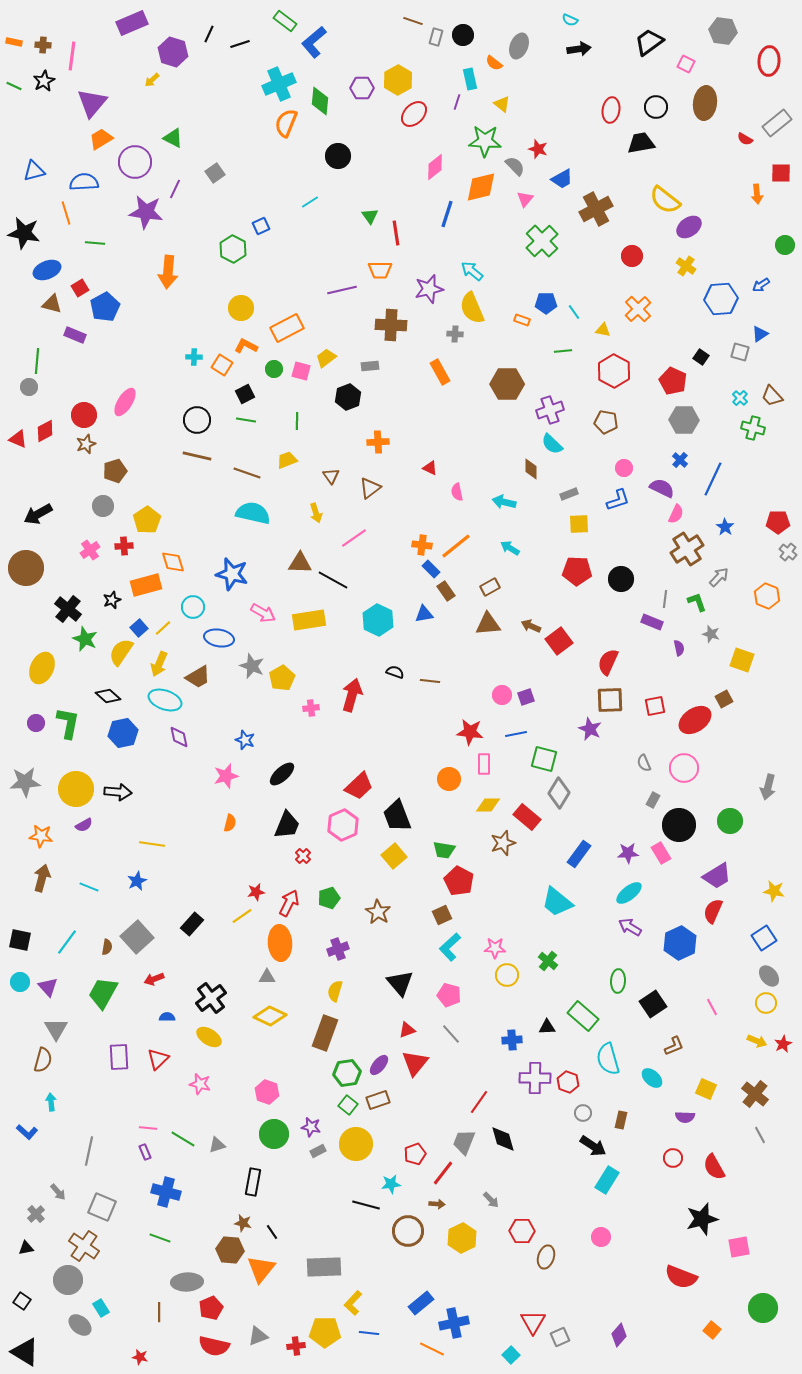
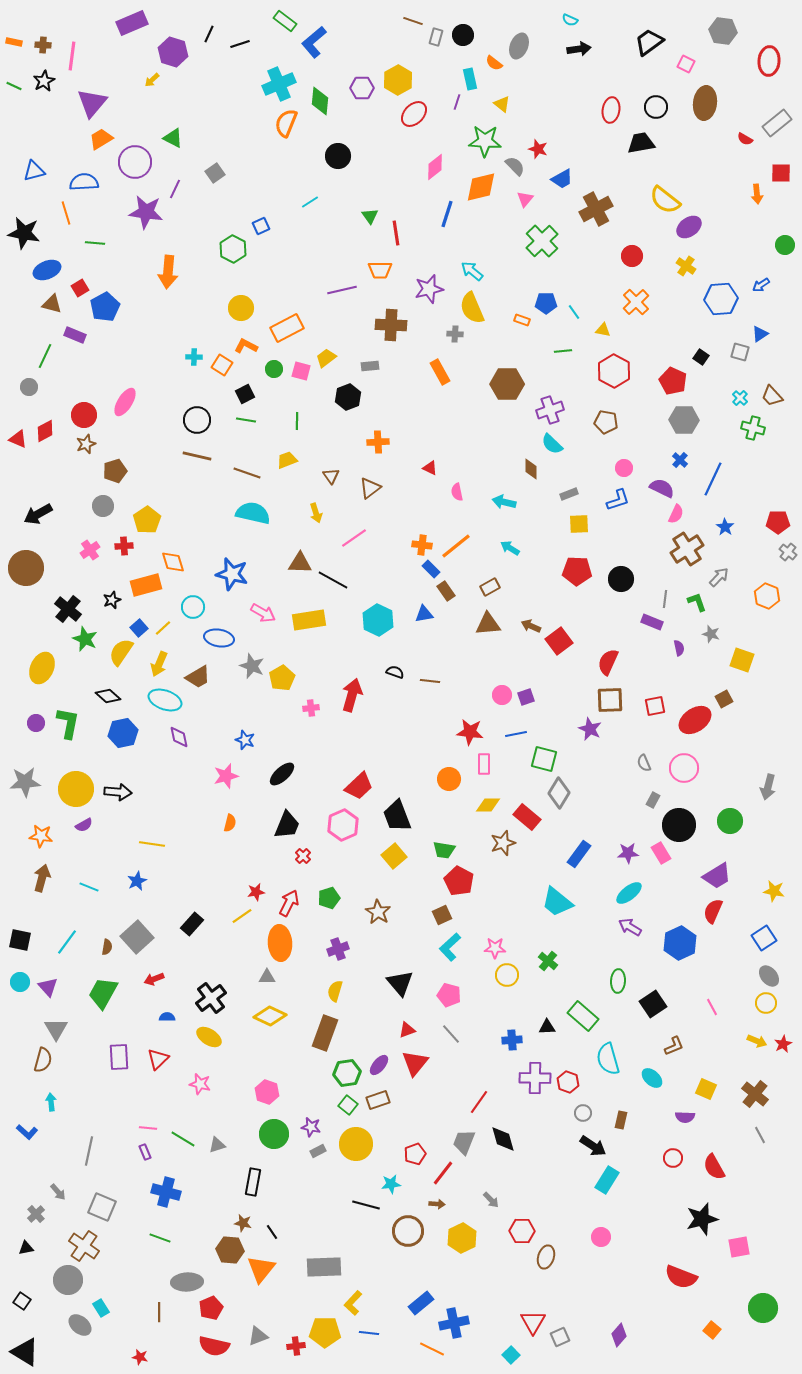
orange cross at (638, 309): moved 2 px left, 7 px up
green line at (37, 361): moved 8 px right, 5 px up; rotated 20 degrees clockwise
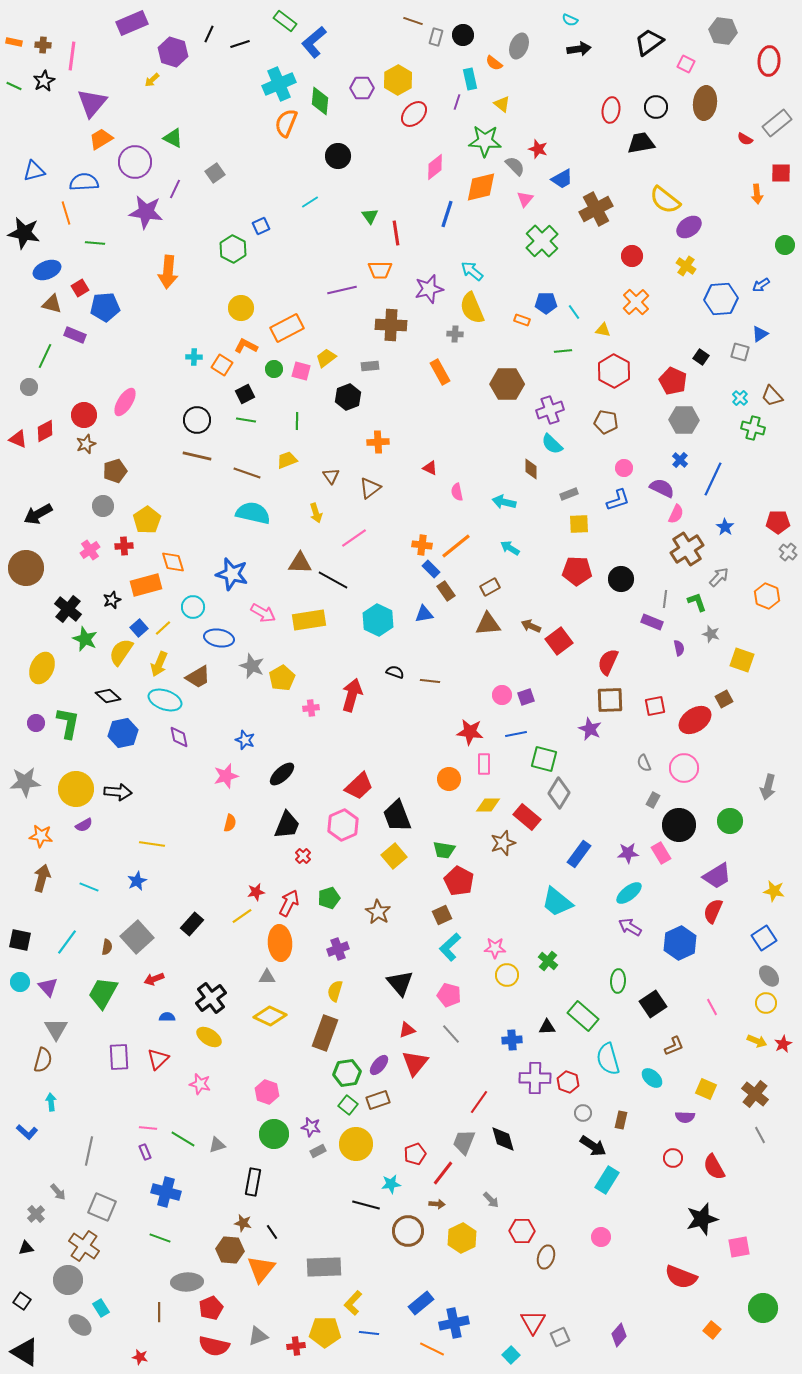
blue pentagon at (105, 307): rotated 24 degrees clockwise
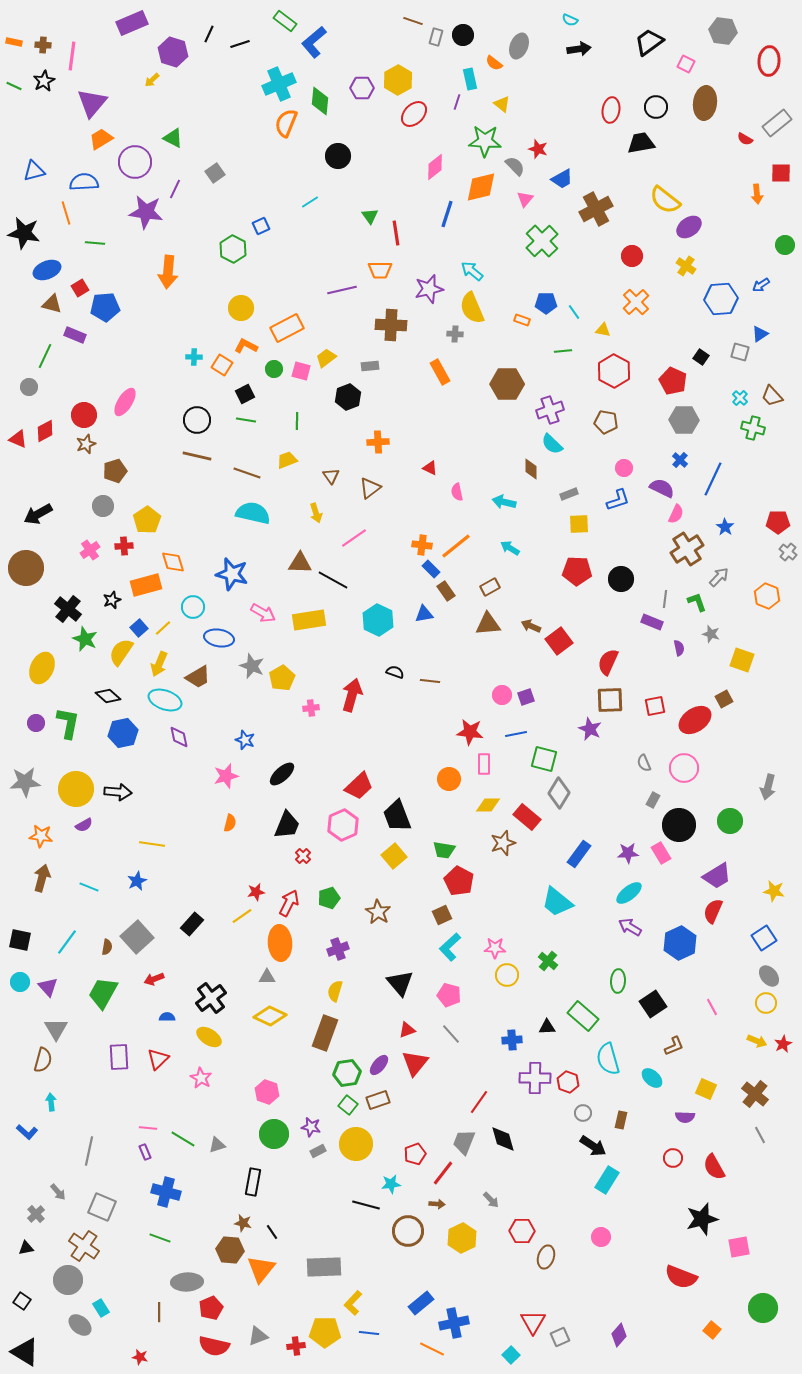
pink star at (200, 1084): moved 1 px right, 6 px up; rotated 15 degrees clockwise
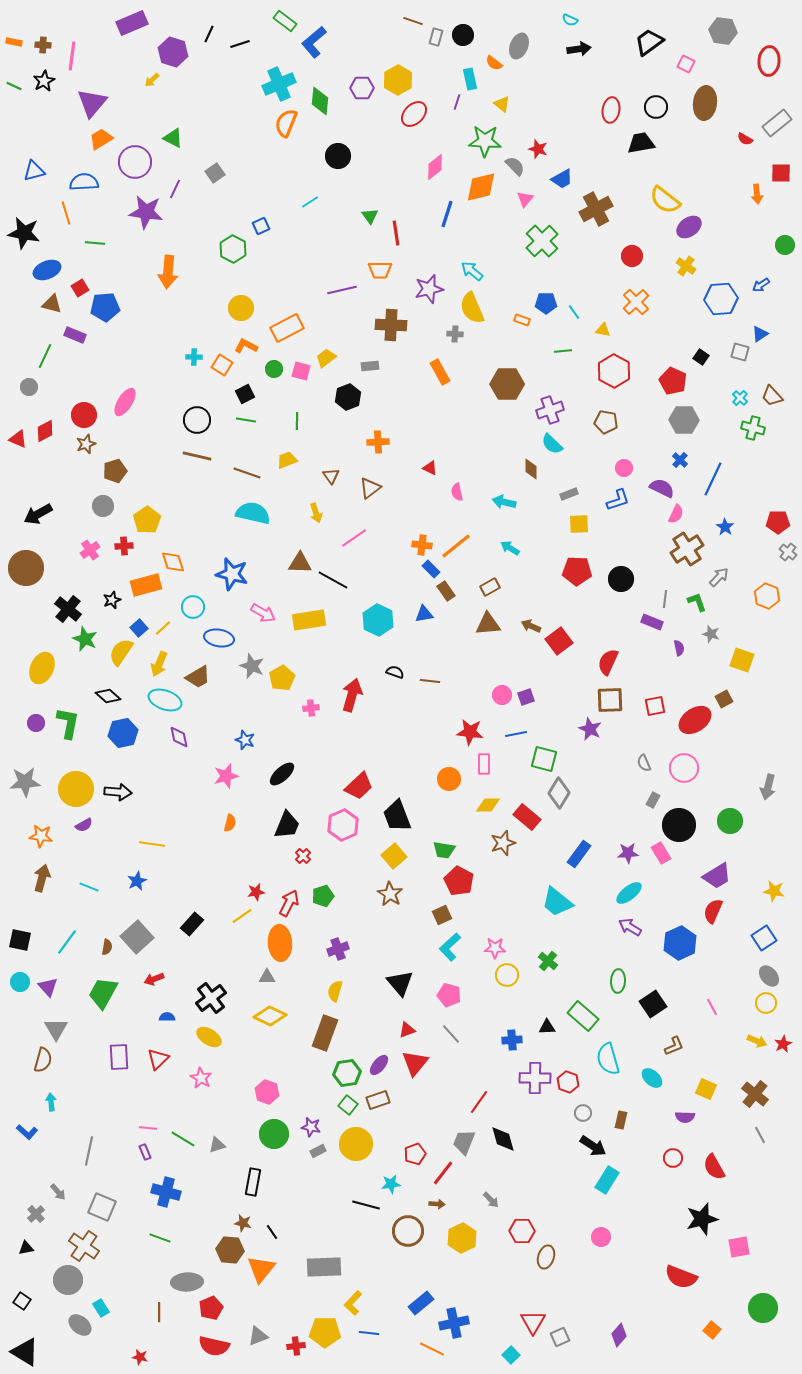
green pentagon at (329, 898): moved 6 px left, 2 px up
brown star at (378, 912): moved 12 px right, 18 px up
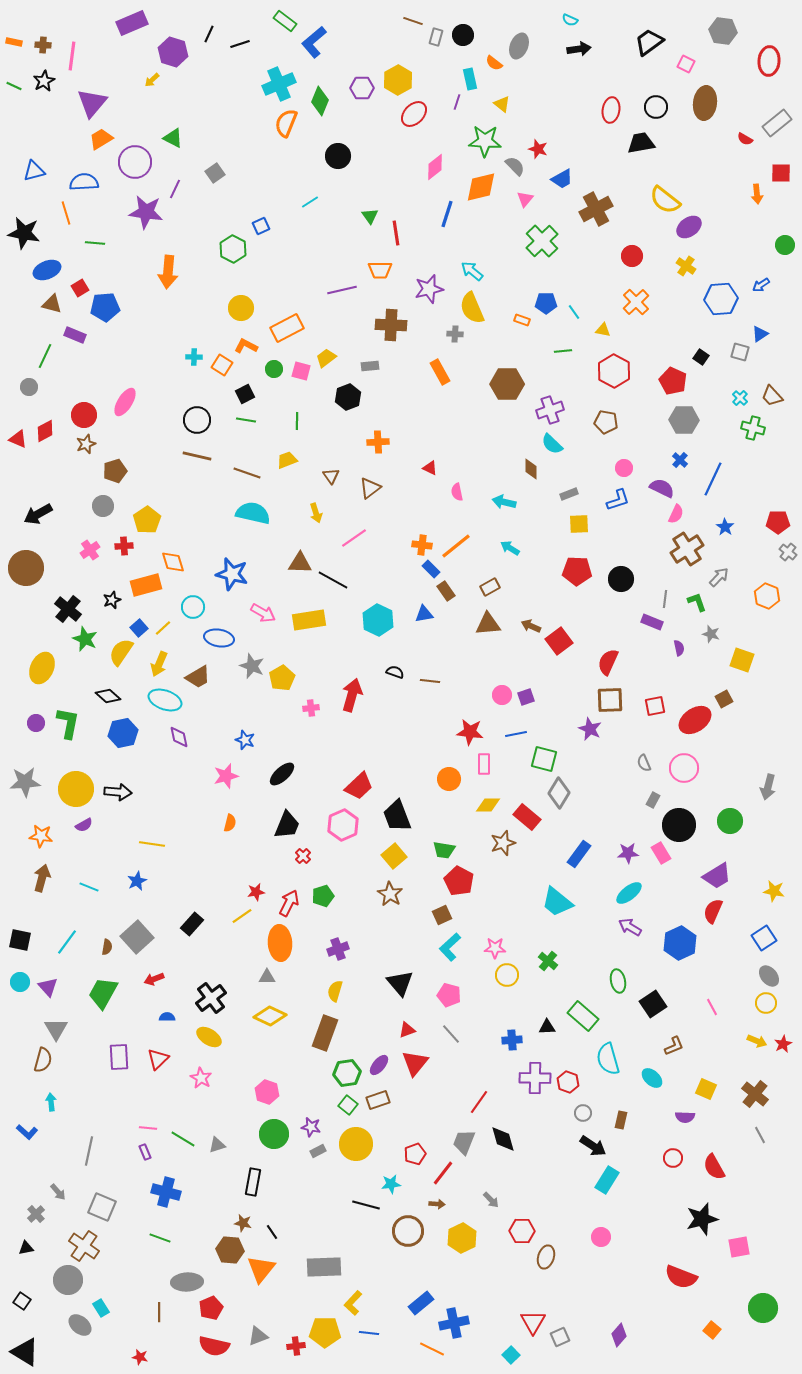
green diamond at (320, 101): rotated 16 degrees clockwise
green ellipse at (618, 981): rotated 15 degrees counterclockwise
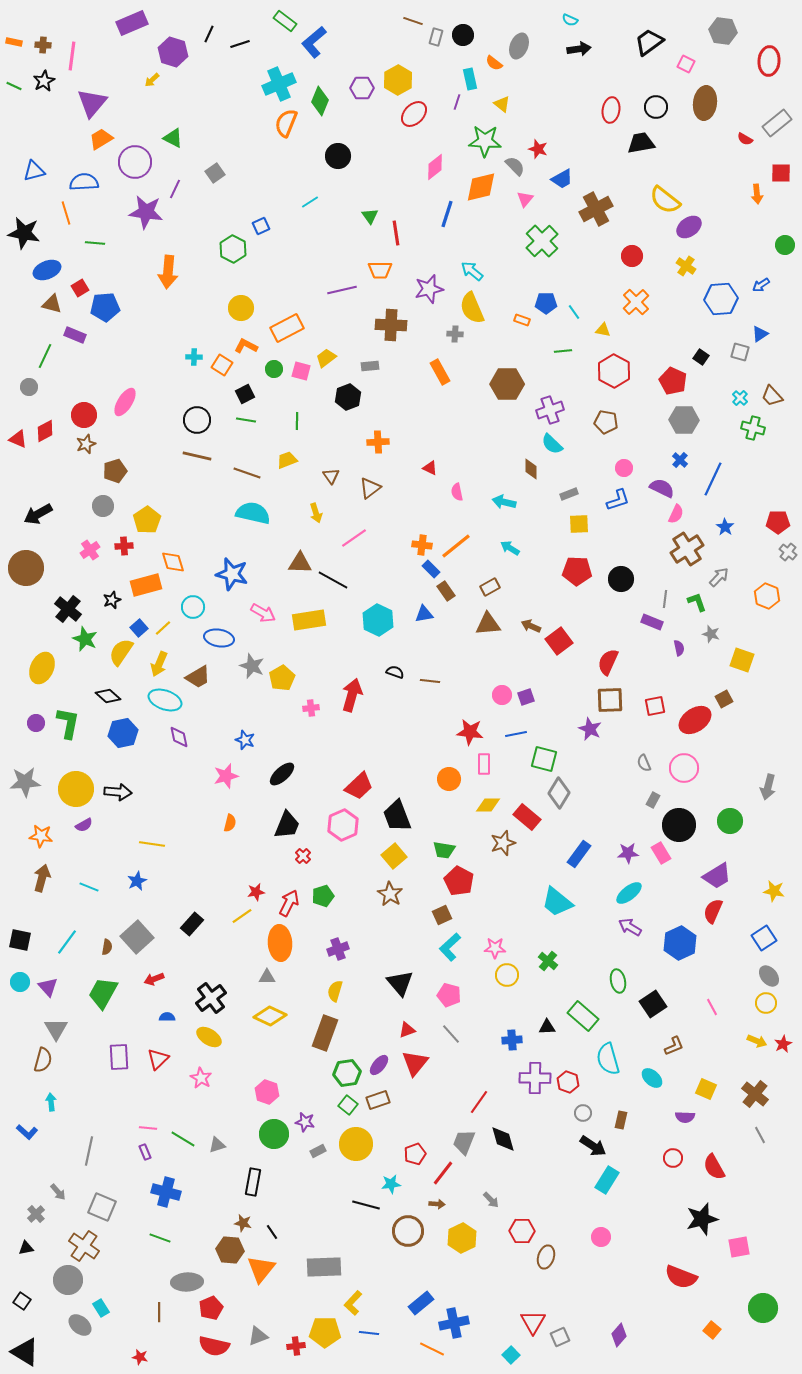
purple star at (311, 1127): moved 6 px left, 5 px up
